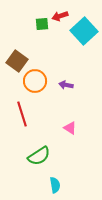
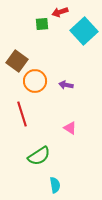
red arrow: moved 4 px up
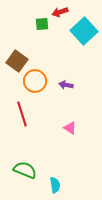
green semicircle: moved 14 px left, 14 px down; rotated 125 degrees counterclockwise
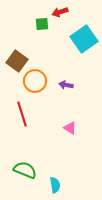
cyan square: moved 8 px down; rotated 8 degrees clockwise
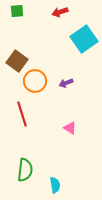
green square: moved 25 px left, 13 px up
purple arrow: moved 2 px up; rotated 32 degrees counterclockwise
green semicircle: rotated 75 degrees clockwise
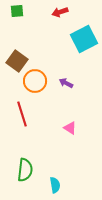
cyan square: rotated 8 degrees clockwise
purple arrow: rotated 48 degrees clockwise
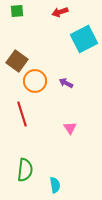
pink triangle: rotated 24 degrees clockwise
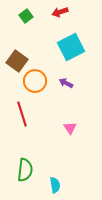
green square: moved 9 px right, 5 px down; rotated 32 degrees counterclockwise
cyan square: moved 13 px left, 8 px down
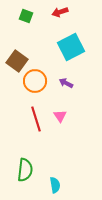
green square: rotated 32 degrees counterclockwise
red line: moved 14 px right, 5 px down
pink triangle: moved 10 px left, 12 px up
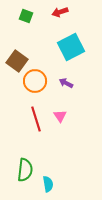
cyan semicircle: moved 7 px left, 1 px up
